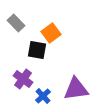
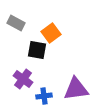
gray rectangle: rotated 18 degrees counterclockwise
blue cross: moved 1 px right; rotated 35 degrees clockwise
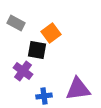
purple cross: moved 8 px up
purple triangle: moved 2 px right
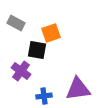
orange square: rotated 18 degrees clockwise
purple cross: moved 2 px left
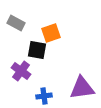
purple triangle: moved 4 px right, 1 px up
